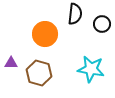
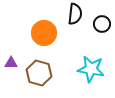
orange circle: moved 1 px left, 1 px up
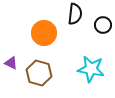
black circle: moved 1 px right, 1 px down
purple triangle: rotated 24 degrees clockwise
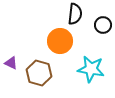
orange circle: moved 16 px right, 8 px down
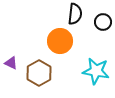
black circle: moved 3 px up
cyan star: moved 5 px right, 2 px down
brown hexagon: rotated 15 degrees clockwise
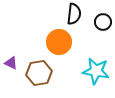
black semicircle: moved 1 px left
orange circle: moved 1 px left, 1 px down
brown hexagon: rotated 20 degrees clockwise
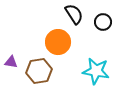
black semicircle: rotated 40 degrees counterclockwise
orange circle: moved 1 px left
purple triangle: moved 1 px up; rotated 16 degrees counterclockwise
brown hexagon: moved 2 px up
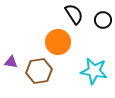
black circle: moved 2 px up
cyan star: moved 2 px left
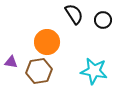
orange circle: moved 11 px left
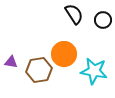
orange circle: moved 17 px right, 12 px down
brown hexagon: moved 1 px up
